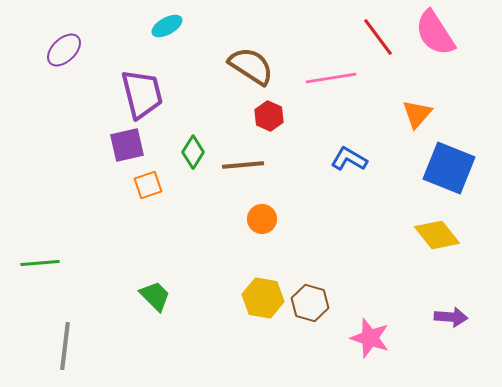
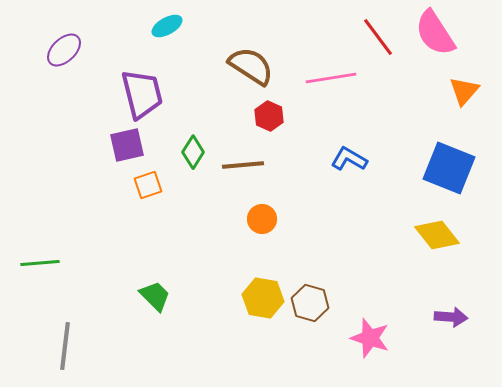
orange triangle: moved 47 px right, 23 px up
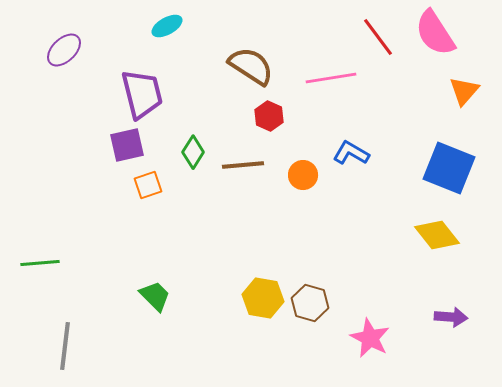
blue L-shape: moved 2 px right, 6 px up
orange circle: moved 41 px right, 44 px up
pink star: rotated 9 degrees clockwise
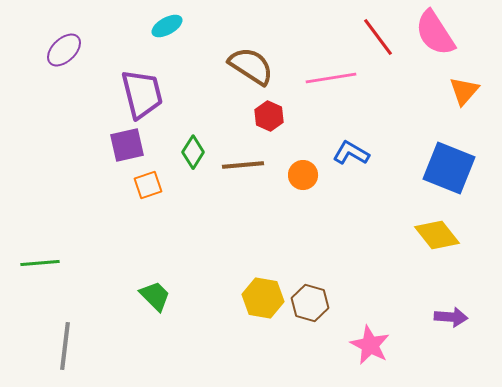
pink star: moved 7 px down
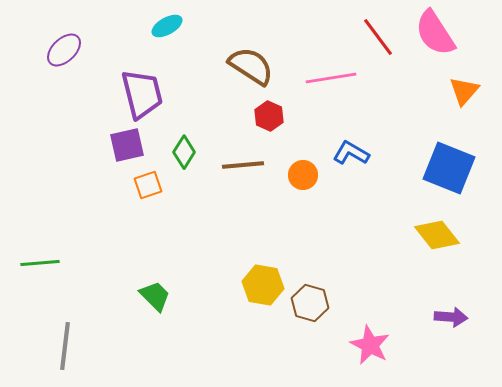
green diamond: moved 9 px left
yellow hexagon: moved 13 px up
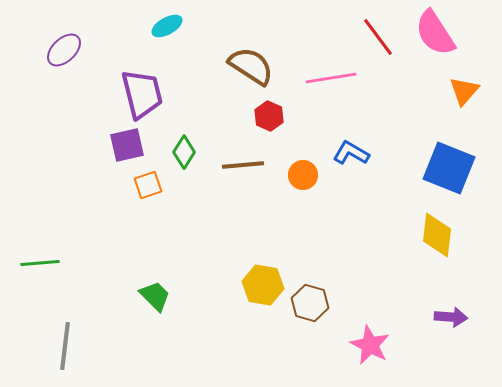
yellow diamond: rotated 45 degrees clockwise
